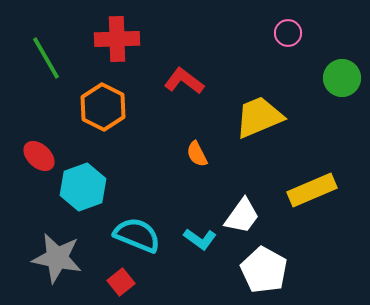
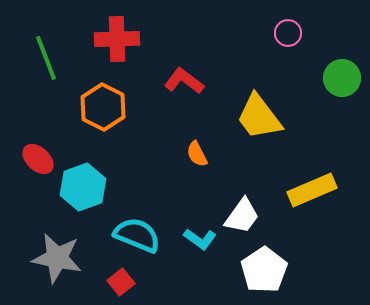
green line: rotated 9 degrees clockwise
yellow trapezoid: rotated 104 degrees counterclockwise
red ellipse: moved 1 px left, 3 px down
white pentagon: rotated 9 degrees clockwise
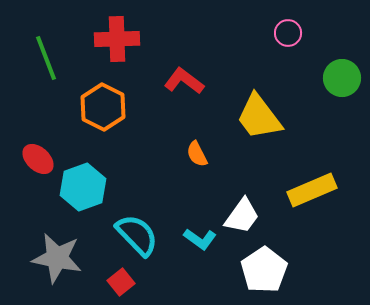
cyan semicircle: rotated 24 degrees clockwise
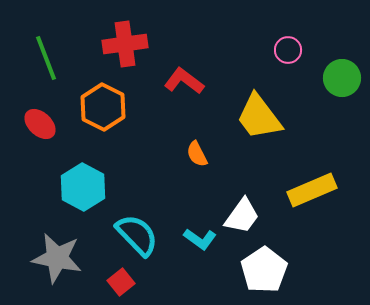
pink circle: moved 17 px down
red cross: moved 8 px right, 5 px down; rotated 6 degrees counterclockwise
red ellipse: moved 2 px right, 35 px up
cyan hexagon: rotated 12 degrees counterclockwise
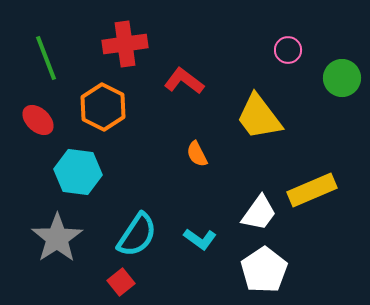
red ellipse: moved 2 px left, 4 px up
cyan hexagon: moved 5 px left, 15 px up; rotated 21 degrees counterclockwise
white trapezoid: moved 17 px right, 3 px up
cyan semicircle: rotated 78 degrees clockwise
gray star: moved 20 px up; rotated 27 degrees clockwise
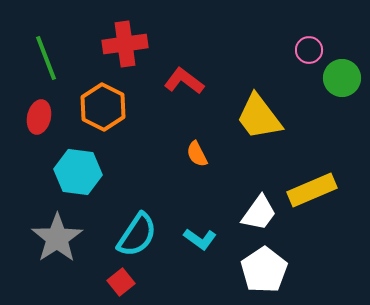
pink circle: moved 21 px right
red ellipse: moved 1 px right, 3 px up; rotated 60 degrees clockwise
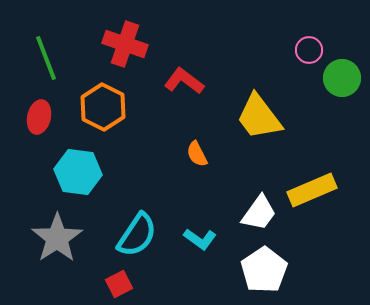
red cross: rotated 27 degrees clockwise
red square: moved 2 px left, 2 px down; rotated 12 degrees clockwise
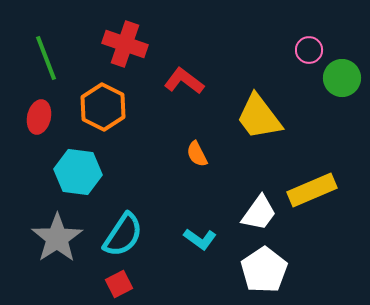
cyan semicircle: moved 14 px left
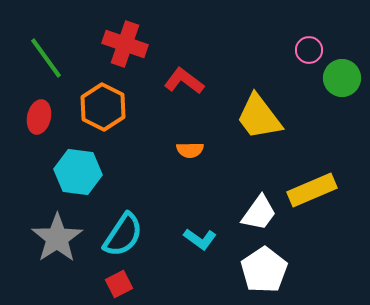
green line: rotated 15 degrees counterclockwise
orange semicircle: moved 7 px left, 4 px up; rotated 64 degrees counterclockwise
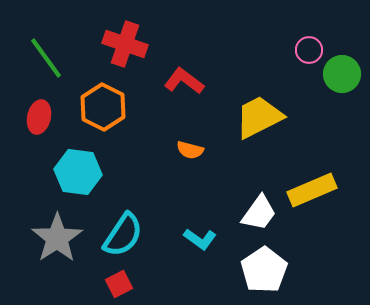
green circle: moved 4 px up
yellow trapezoid: rotated 100 degrees clockwise
orange semicircle: rotated 16 degrees clockwise
